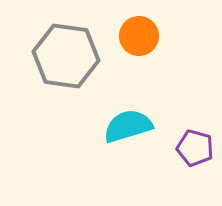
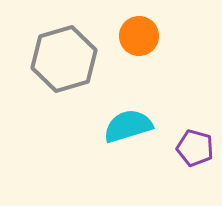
gray hexagon: moved 2 px left, 3 px down; rotated 24 degrees counterclockwise
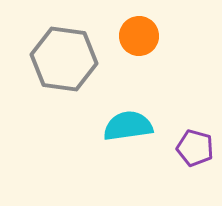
gray hexagon: rotated 24 degrees clockwise
cyan semicircle: rotated 9 degrees clockwise
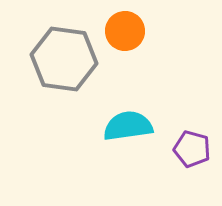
orange circle: moved 14 px left, 5 px up
purple pentagon: moved 3 px left, 1 px down
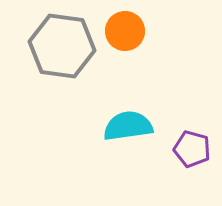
gray hexagon: moved 2 px left, 13 px up
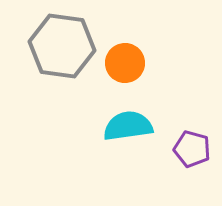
orange circle: moved 32 px down
